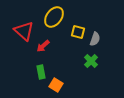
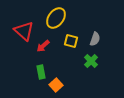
yellow ellipse: moved 2 px right, 1 px down
yellow square: moved 7 px left, 9 px down
orange square: rotated 16 degrees clockwise
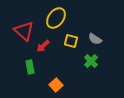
gray semicircle: rotated 104 degrees clockwise
green rectangle: moved 11 px left, 5 px up
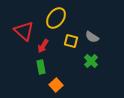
gray semicircle: moved 3 px left, 2 px up
red arrow: rotated 16 degrees counterclockwise
green rectangle: moved 11 px right
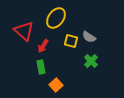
gray semicircle: moved 3 px left
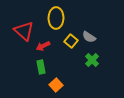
yellow ellipse: rotated 35 degrees counterclockwise
yellow square: rotated 24 degrees clockwise
red arrow: rotated 32 degrees clockwise
green cross: moved 1 px right, 1 px up
